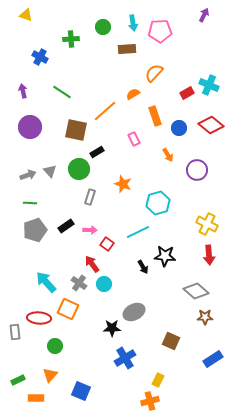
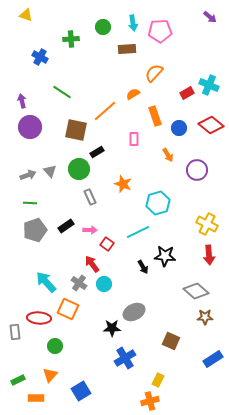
purple arrow at (204, 15): moved 6 px right, 2 px down; rotated 104 degrees clockwise
purple arrow at (23, 91): moved 1 px left, 10 px down
pink rectangle at (134, 139): rotated 24 degrees clockwise
gray rectangle at (90, 197): rotated 42 degrees counterclockwise
blue square at (81, 391): rotated 36 degrees clockwise
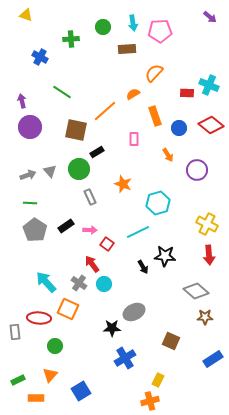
red rectangle at (187, 93): rotated 32 degrees clockwise
gray pentagon at (35, 230): rotated 20 degrees counterclockwise
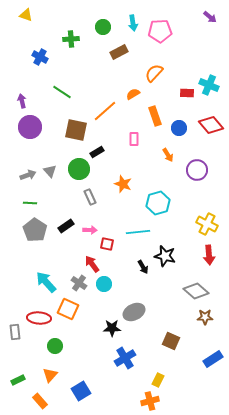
brown rectangle at (127, 49): moved 8 px left, 3 px down; rotated 24 degrees counterclockwise
red diamond at (211, 125): rotated 10 degrees clockwise
cyan line at (138, 232): rotated 20 degrees clockwise
red square at (107, 244): rotated 24 degrees counterclockwise
black star at (165, 256): rotated 10 degrees clockwise
orange rectangle at (36, 398): moved 4 px right, 3 px down; rotated 49 degrees clockwise
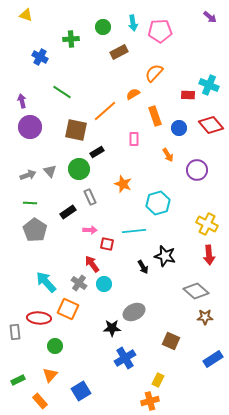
red rectangle at (187, 93): moved 1 px right, 2 px down
black rectangle at (66, 226): moved 2 px right, 14 px up
cyan line at (138, 232): moved 4 px left, 1 px up
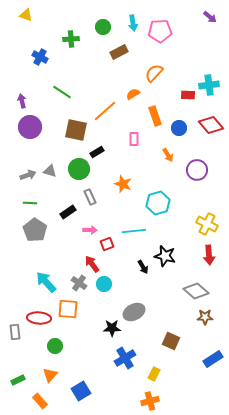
cyan cross at (209, 85): rotated 30 degrees counterclockwise
gray triangle at (50, 171): rotated 32 degrees counterclockwise
red square at (107, 244): rotated 32 degrees counterclockwise
orange square at (68, 309): rotated 20 degrees counterclockwise
yellow rectangle at (158, 380): moved 4 px left, 6 px up
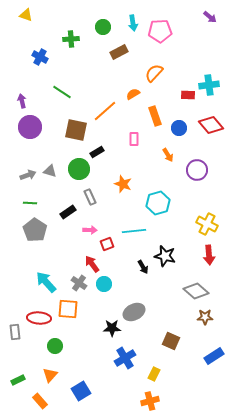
blue rectangle at (213, 359): moved 1 px right, 3 px up
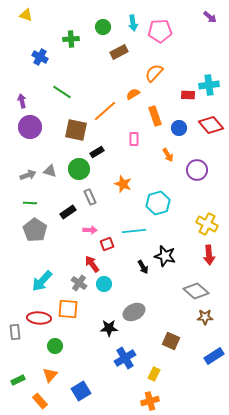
cyan arrow at (46, 282): moved 4 px left, 1 px up; rotated 95 degrees counterclockwise
black star at (112, 328): moved 3 px left
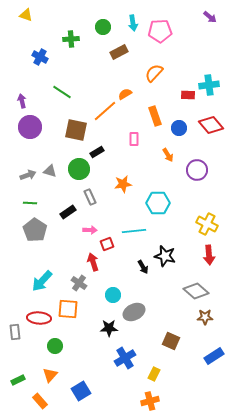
orange semicircle at (133, 94): moved 8 px left
orange star at (123, 184): rotated 30 degrees counterclockwise
cyan hexagon at (158, 203): rotated 15 degrees clockwise
red arrow at (92, 264): moved 1 px right, 2 px up; rotated 18 degrees clockwise
cyan circle at (104, 284): moved 9 px right, 11 px down
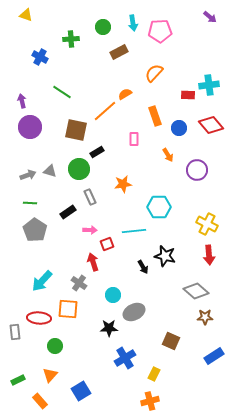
cyan hexagon at (158, 203): moved 1 px right, 4 px down
